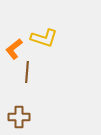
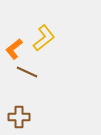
yellow L-shape: rotated 56 degrees counterclockwise
brown line: rotated 70 degrees counterclockwise
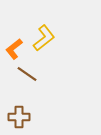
brown line: moved 2 px down; rotated 10 degrees clockwise
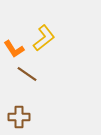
orange L-shape: rotated 85 degrees counterclockwise
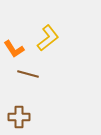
yellow L-shape: moved 4 px right
brown line: moved 1 px right; rotated 20 degrees counterclockwise
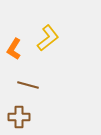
orange L-shape: rotated 65 degrees clockwise
brown line: moved 11 px down
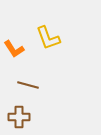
yellow L-shape: rotated 108 degrees clockwise
orange L-shape: rotated 65 degrees counterclockwise
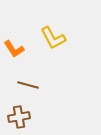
yellow L-shape: moved 5 px right; rotated 8 degrees counterclockwise
brown cross: rotated 10 degrees counterclockwise
